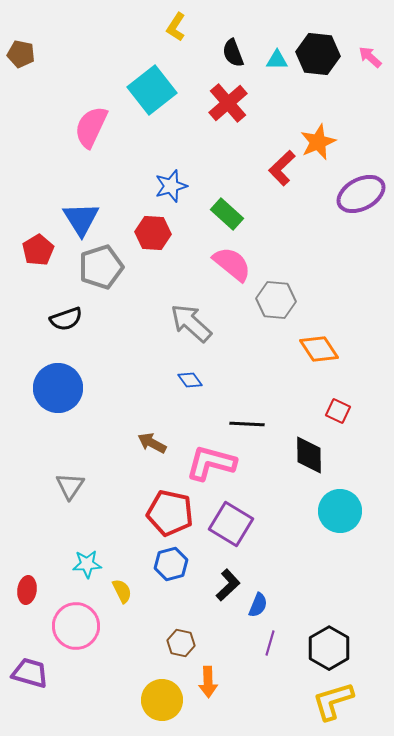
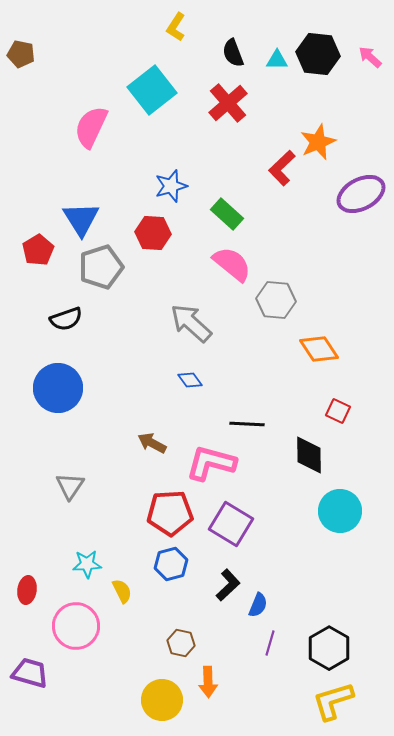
red pentagon at (170, 513): rotated 15 degrees counterclockwise
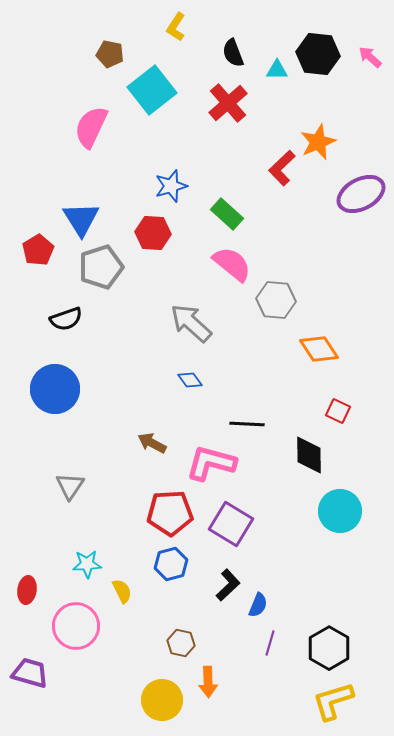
brown pentagon at (21, 54): moved 89 px right
cyan triangle at (277, 60): moved 10 px down
blue circle at (58, 388): moved 3 px left, 1 px down
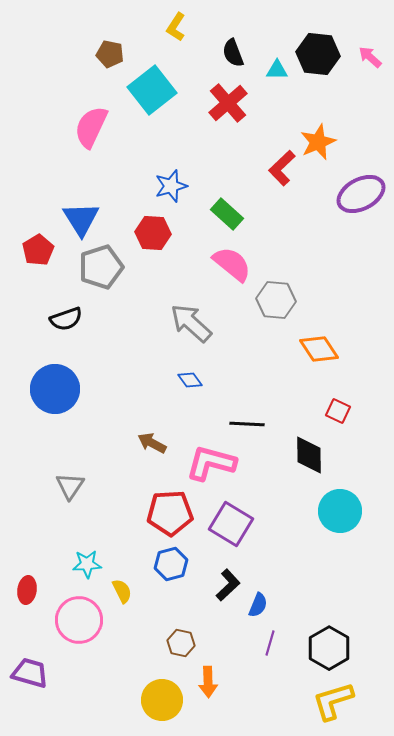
pink circle at (76, 626): moved 3 px right, 6 px up
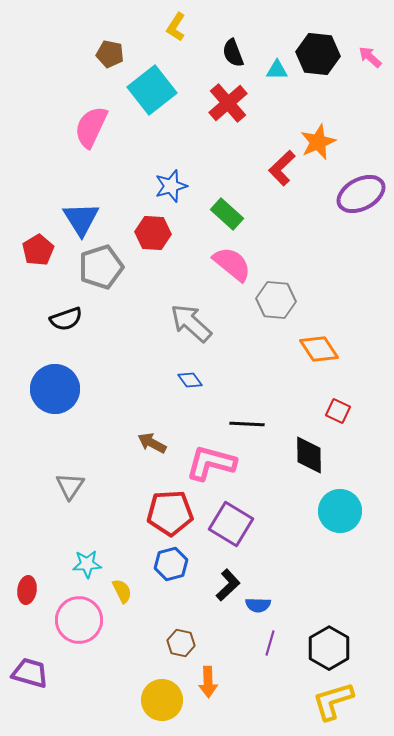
blue semicircle at (258, 605): rotated 70 degrees clockwise
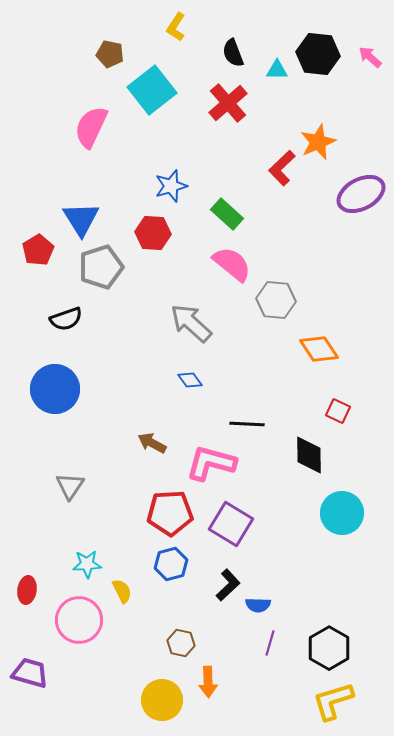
cyan circle at (340, 511): moved 2 px right, 2 px down
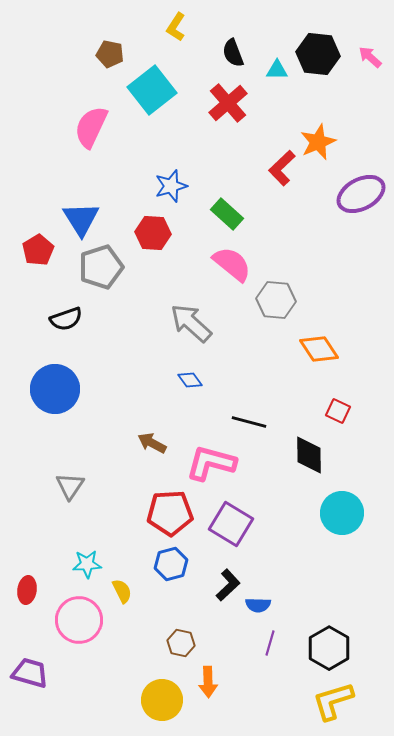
black line at (247, 424): moved 2 px right, 2 px up; rotated 12 degrees clockwise
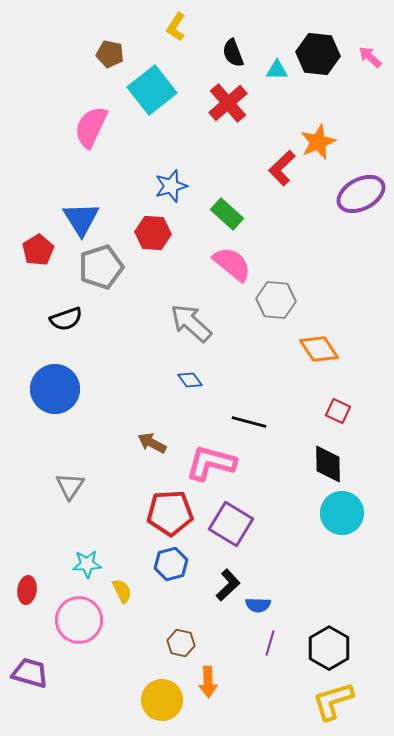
black diamond at (309, 455): moved 19 px right, 9 px down
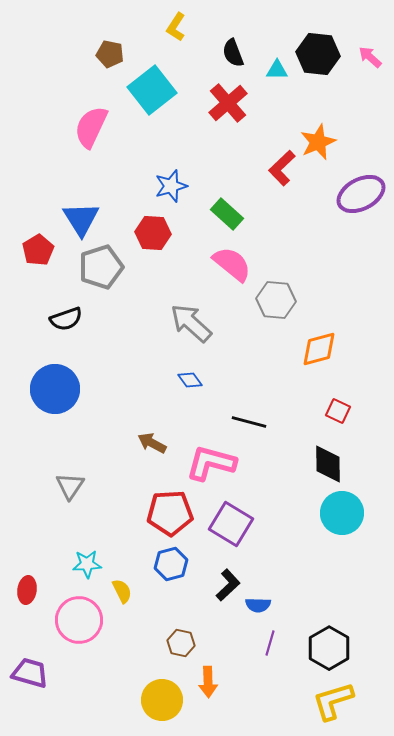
orange diamond at (319, 349): rotated 72 degrees counterclockwise
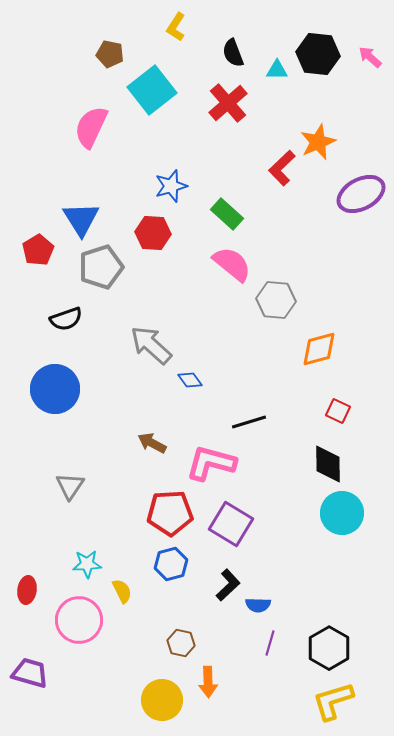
gray arrow at (191, 323): moved 40 px left, 22 px down
black line at (249, 422): rotated 32 degrees counterclockwise
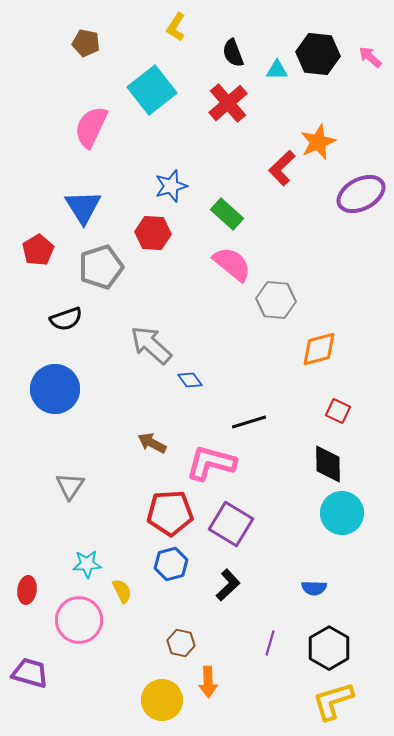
brown pentagon at (110, 54): moved 24 px left, 11 px up
blue triangle at (81, 219): moved 2 px right, 12 px up
blue semicircle at (258, 605): moved 56 px right, 17 px up
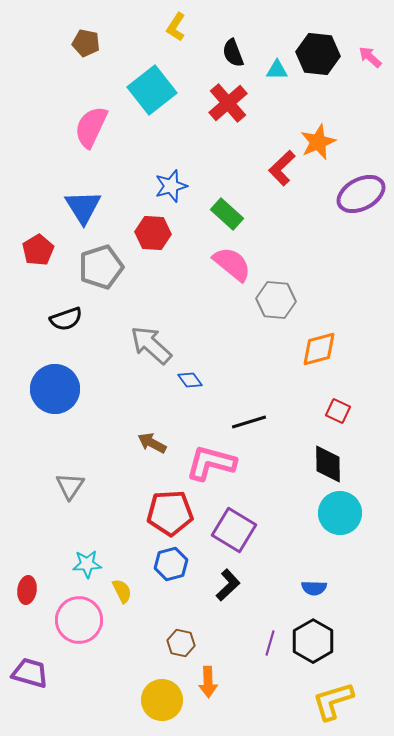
cyan circle at (342, 513): moved 2 px left
purple square at (231, 524): moved 3 px right, 6 px down
black hexagon at (329, 648): moved 16 px left, 7 px up
